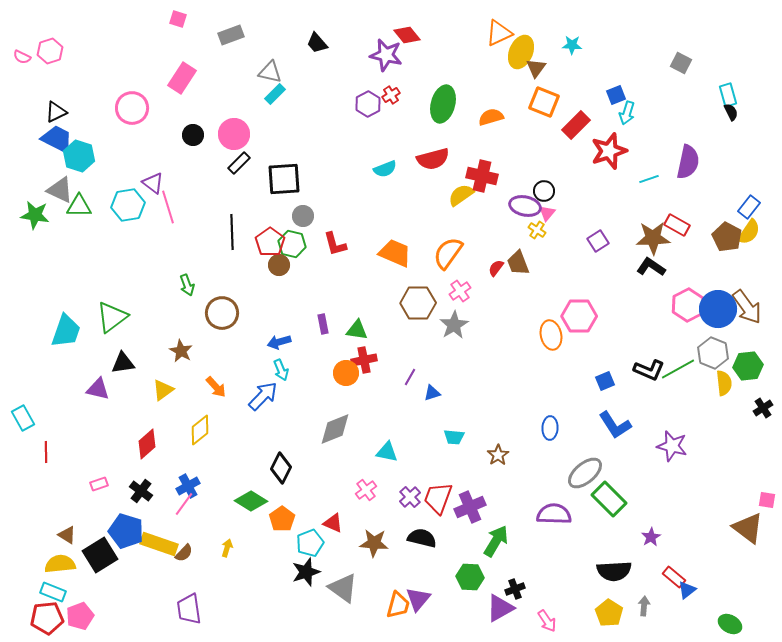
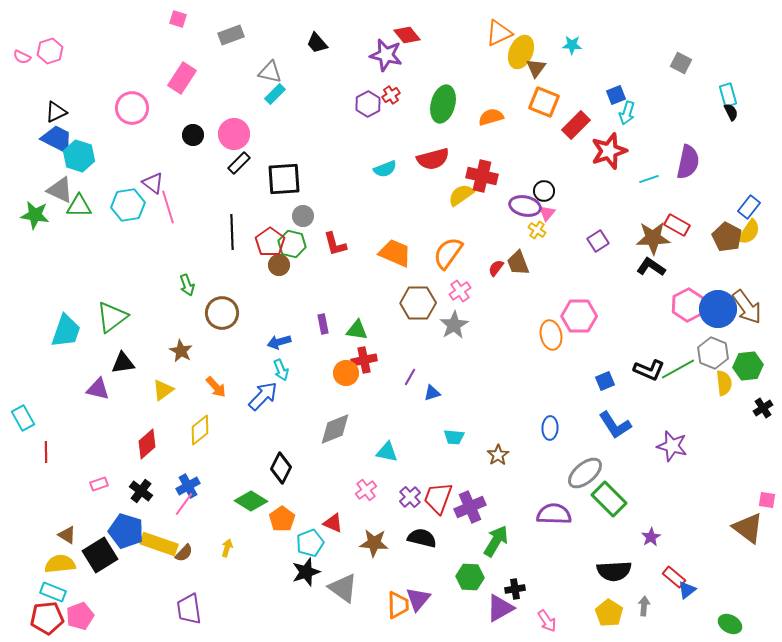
black cross at (515, 589): rotated 12 degrees clockwise
orange trapezoid at (398, 605): rotated 16 degrees counterclockwise
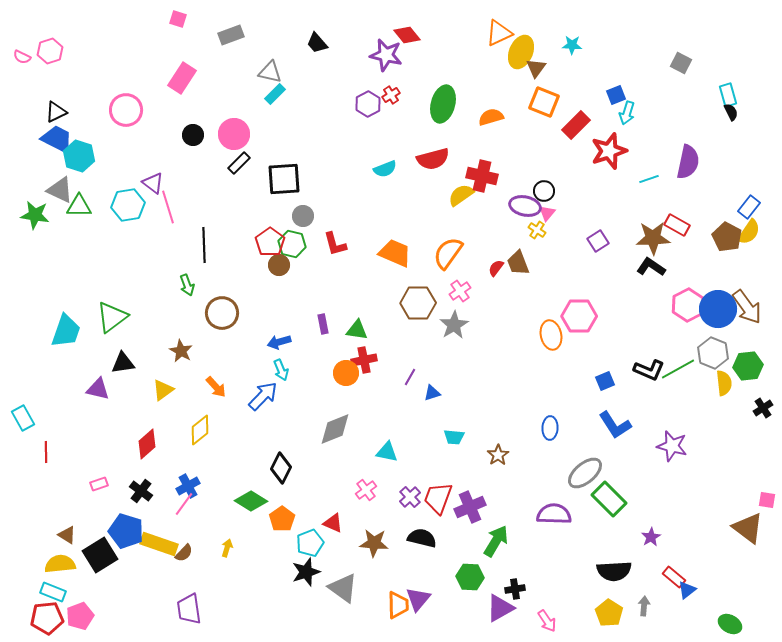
pink circle at (132, 108): moved 6 px left, 2 px down
black line at (232, 232): moved 28 px left, 13 px down
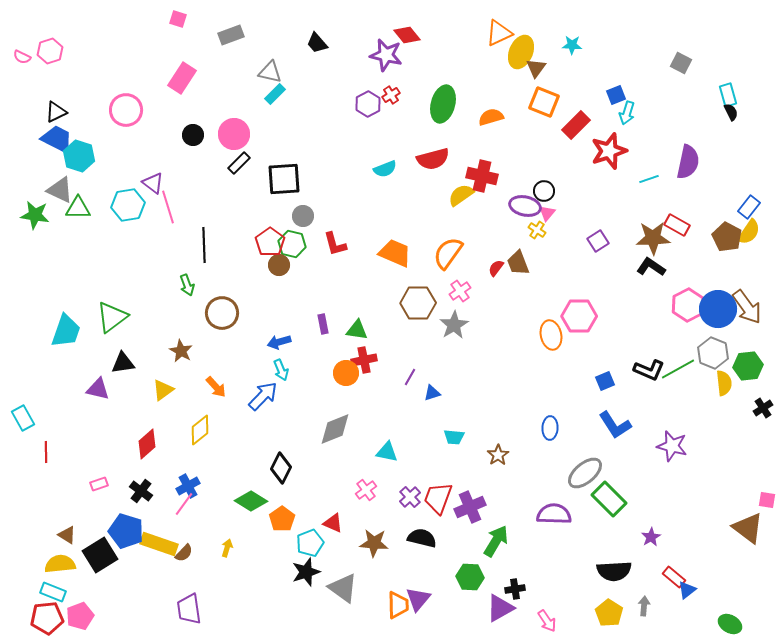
green triangle at (79, 206): moved 1 px left, 2 px down
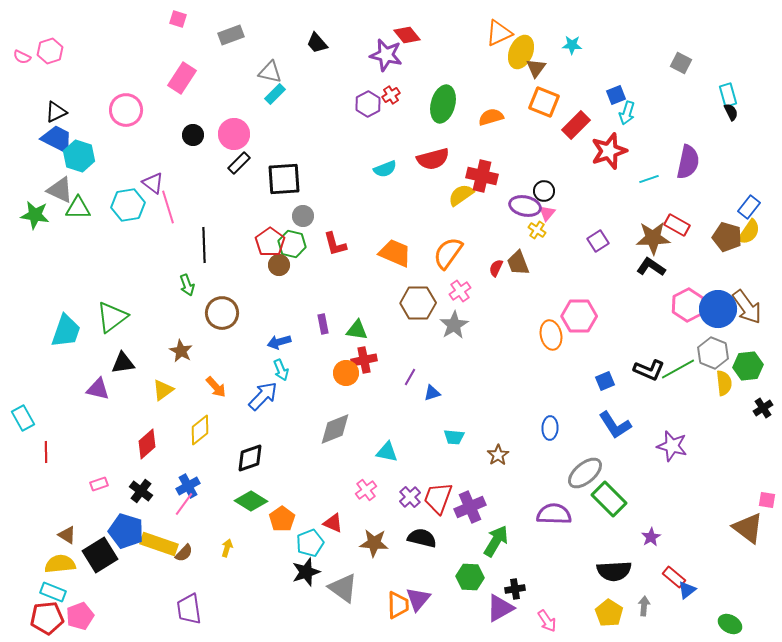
brown pentagon at (727, 237): rotated 12 degrees counterclockwise
red semicircle at (496, 268): rotated 12 degrees counterclockwise
black diamond at (281, 468): moved 31 px left, 10 px up; rotated 44 degrees clockwise
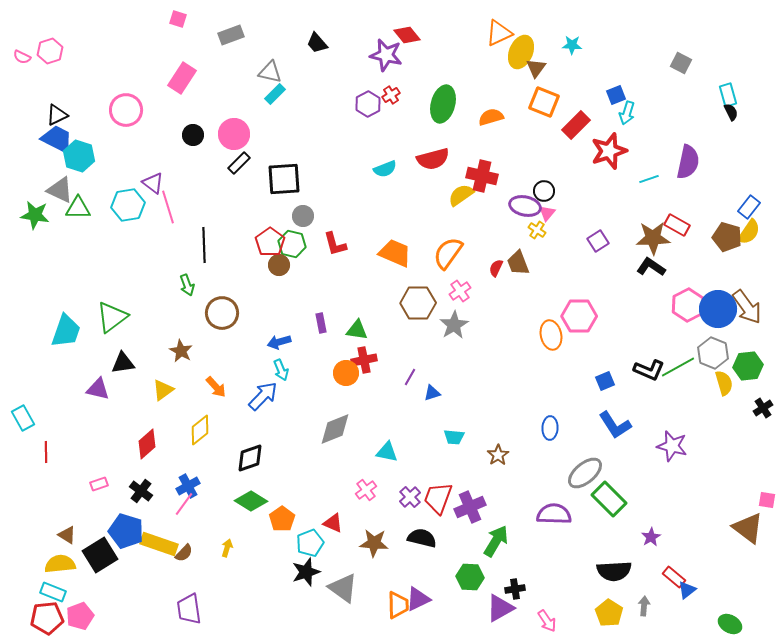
black triangle at (56, 112): moved 1 px right, 3 px down
purple rectangle at (323, 324): moved 2 px left, 1 px up
green line at (678, 369): moved 2 px up
yellow semicircle at (724, 383): rotated 10 degrees counterclockwise
purple triangle at (418, 599): rotated 24 degrees clockwise
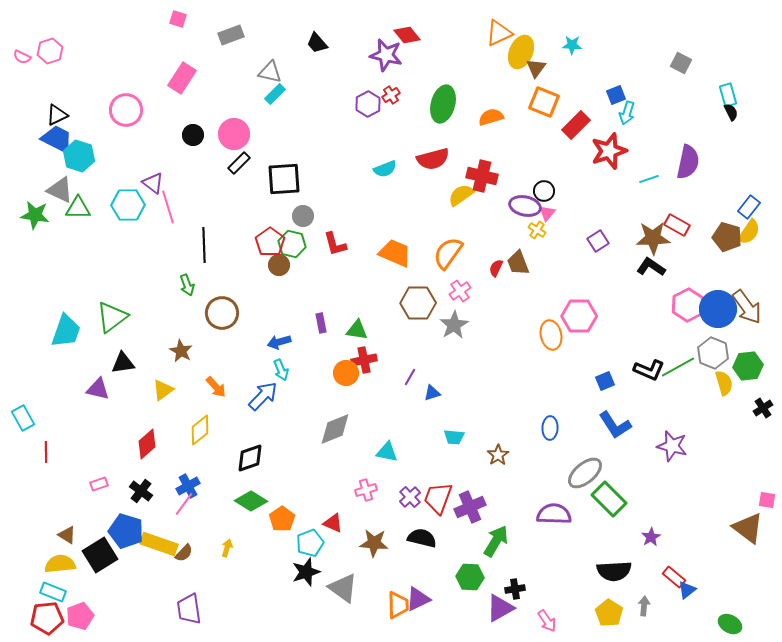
cyan hexagon at (128, 205): rotated 8 degrees clockwise
pink cross at (366, 490): rotated 20 degrees clockwise
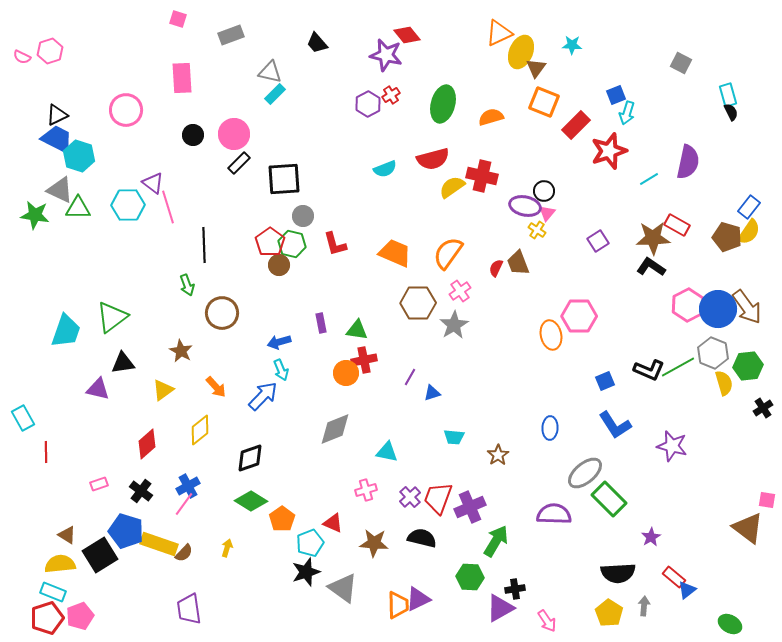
pink rectangle at (182, 78): rotated 36 degrees counterclockwise
cyan line at (649, 179): rotated 12 degrees counterclockwise
yellow semicircle at (461, 195): moved 9 px left, 8 px up
black semicircle at (614, 571): moved 4 px right, 2 px down
red pentagon at (47, 618): rotated 12 degrees counterclockwise
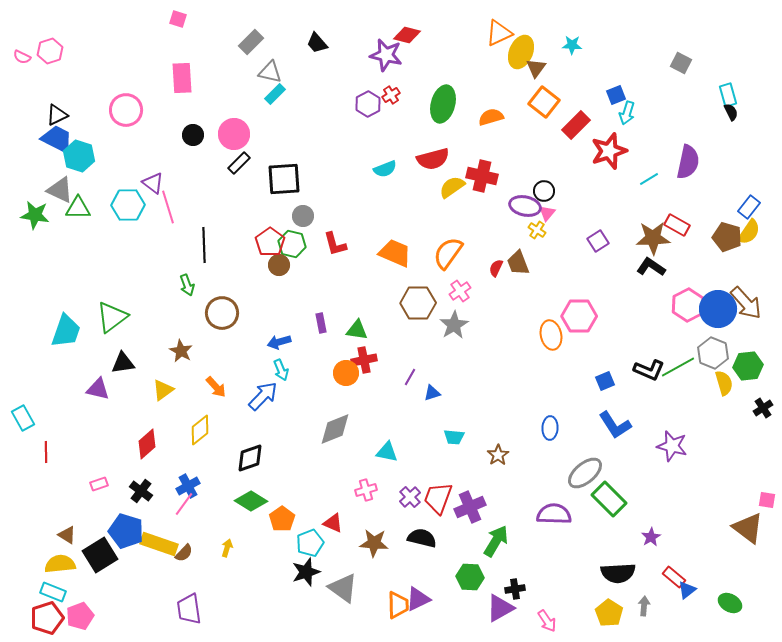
gray rectangle at (231, 35): moved 20 px right, 7 px down; rotated 25 degrees counterclockwise
red diamond at (407, 35): rotated 36 degrees counterclockwise
orange square at (544, 102): rotated 16 degrees clockwise
brown arrow at (747, 307): moved 1 px left, 4 px up; rotated 6 degrees counterclockwise
green ellipse at (730, 624): moved 21 px up
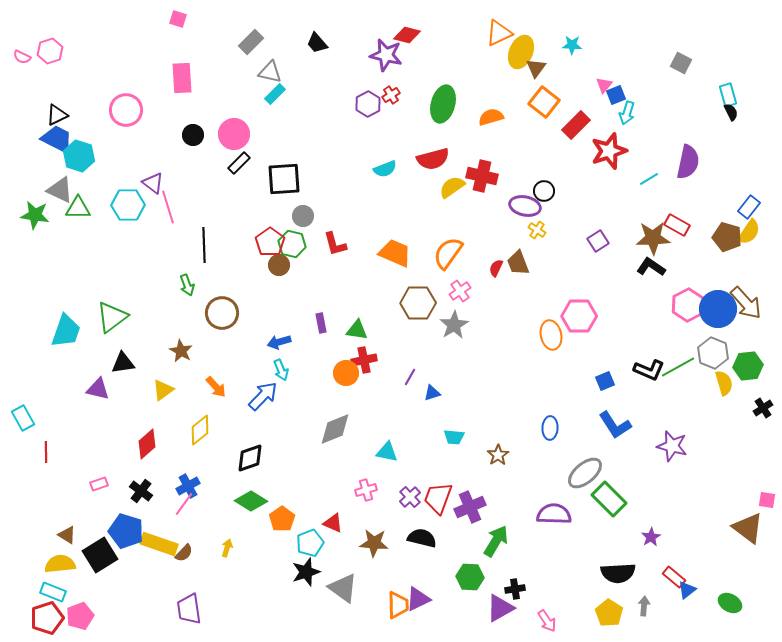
pink triangle at (547, 213): moved 57 px right, 128 px up
